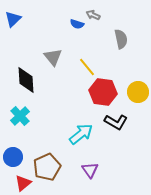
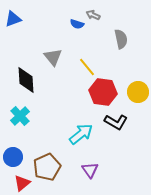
blue triangle: rotated 24 degrees clockwise
red triangle: moved 1 px left
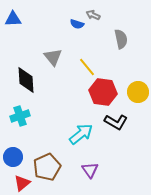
blue triangle: rotated 18 degrees clockwise
cyan cross: rotated 24 degrees clockwise
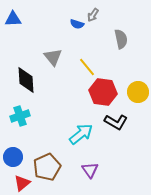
gray arrow: rotated 80 degrees counterclockwise
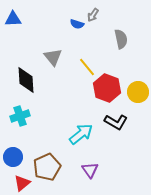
red hexagon: moved 4 px right, 4 px up; rotated 12 degrees clockwise
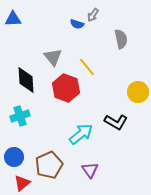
red hexagon: moved 41 px left
blue circle: moved 1 px right
brown pentagon: moved 2 px right, 2 px up
